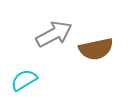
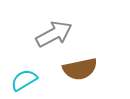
brown semicircle: moved 16 px left, 20 px down
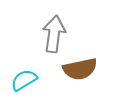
gray arrow: rotated 54 degrees counterclockwise
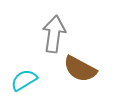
brown semicircle: rotated 40 degrees clockwise
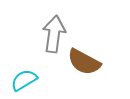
brown semicircle: moved 4 px right, 7 px up
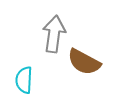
cyan semicircle: rotated 56 degrees counterclockwise
